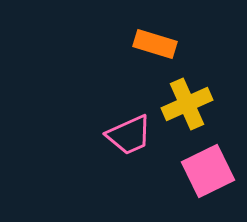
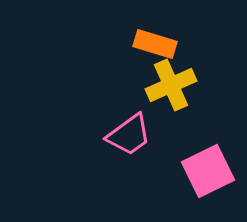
yellow cross: moved 16 px left, 19 px up
pink trapezoid: rotated 12 degrees counterclockwise
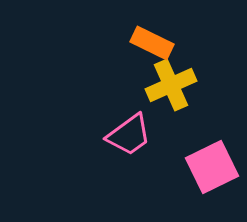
orange rectangle: moved 3 px left, 1 px up; rotated 9 degrees clockwise
pink square: moved 4 px right, 4 px up
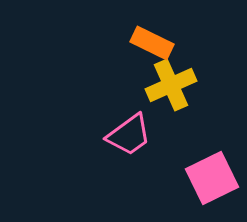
pink square: moved 11 px down
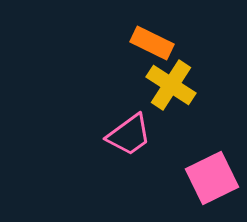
yellow cross: rotated 33 degrees counterclockwise
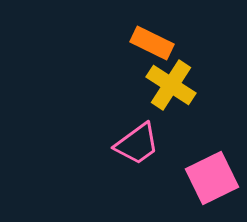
pink trapezoid: moved 8 px right, 9 px down
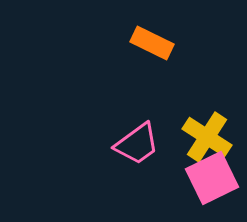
yellow cross: moved 36 px right, 52 px down
